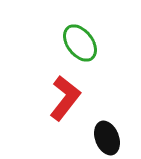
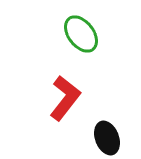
green ellipse: moved 1 px right, 9 px up
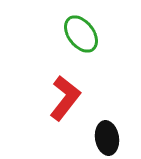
black ellipse: rotated 12 degrees clockwise
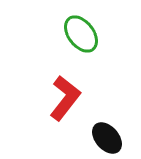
black ellipse: rotated 32 degrees counterclockwise
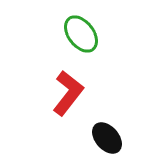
red L-shape: moved 3 px right, 5 px up
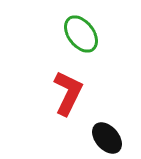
red L-shape: rotated 12 degrees counterclockwise
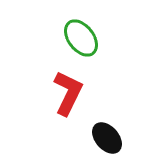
green ellipse: moved 4 px down
